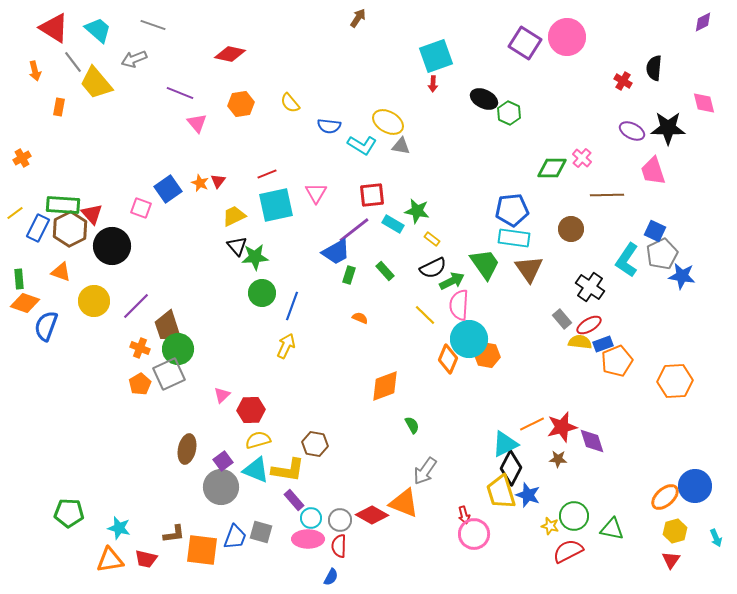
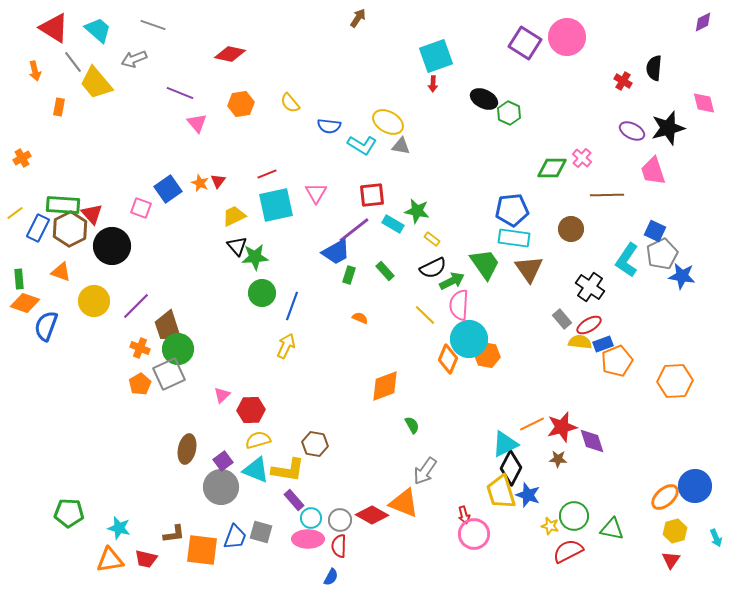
black star at (668, 128): rotated 16 degrees counterclockwise
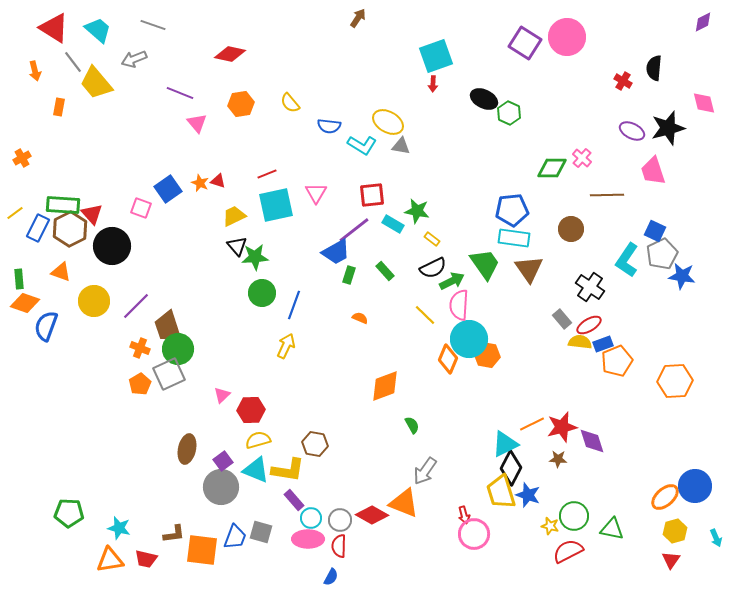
red triangle at (218, 181): rotated 49 degrees counterclockwise
blue line at (292, 306): moved 2 px right, 1 px up
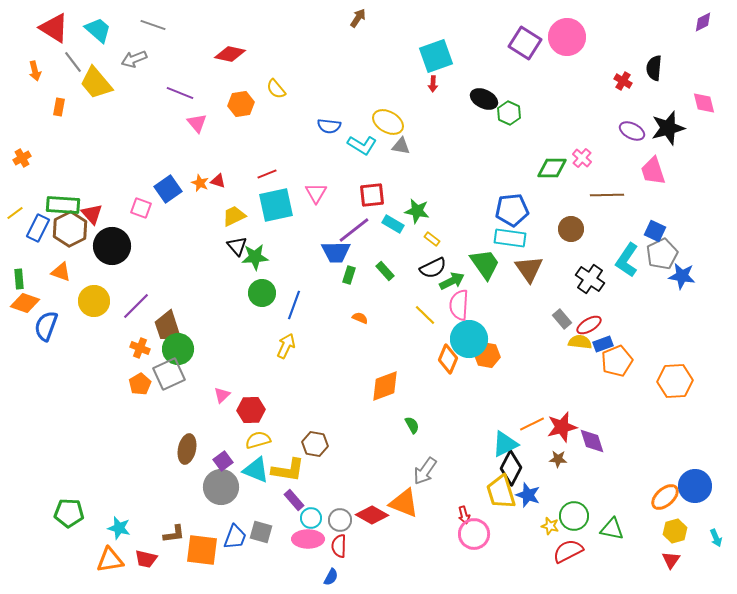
yellow semicircle at (290, 103): moved 14 px left, 14 px up
cyan rectangle at (514, 238): moved 4 px left
blue trapezoid at (336, 252): rotated 28 degrees clockwise
black cross at (590, 287): moved 8 px up
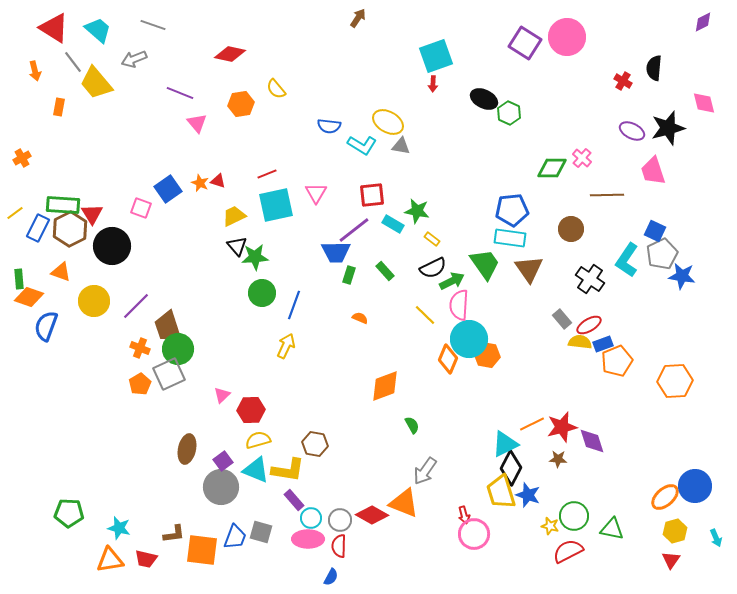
red triangle at (92, 214): rotated 10 degrees clockwise
orange diamond at (25, 303): moved 4 px right, 6 px up
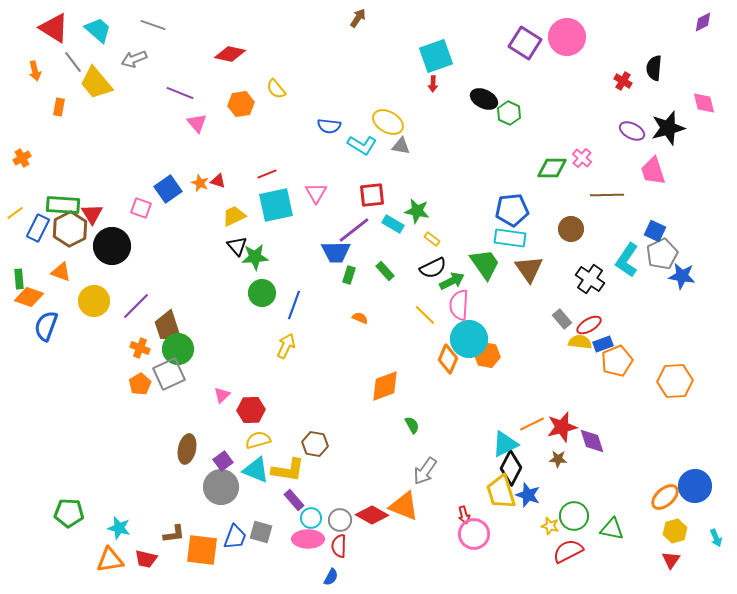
orange triangle at (404, 503): moved 3 px down
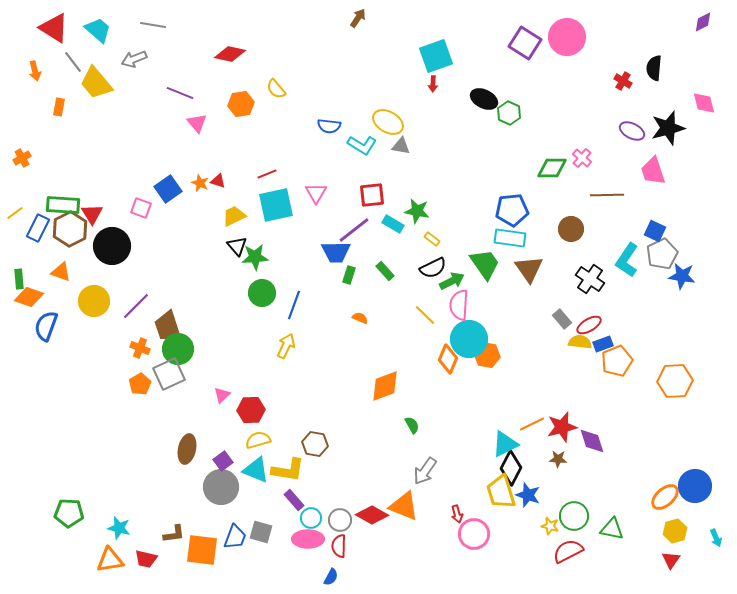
gray line at (153, 25): rotated 10 degrees counterclockwise
red arrow at (464, 515): moved 7 px left, 1 px up
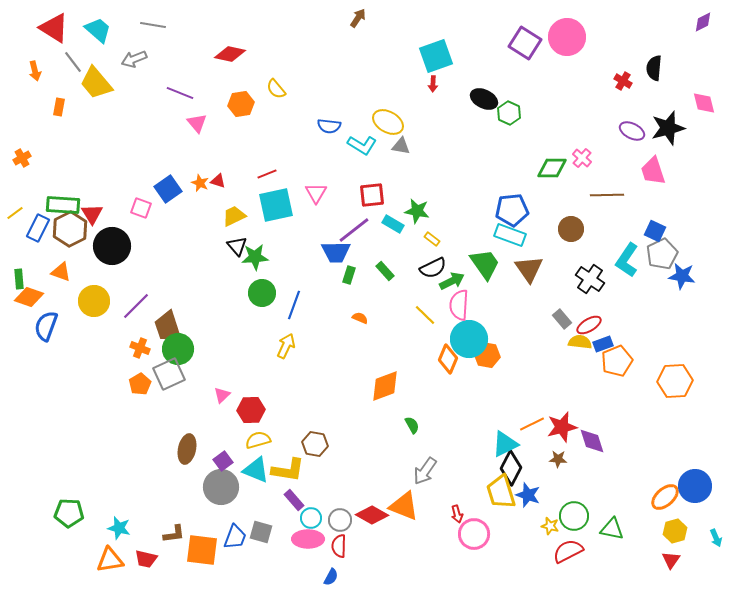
cyan rectangle at (510, 238): moved 3 px up; rotated 12 degrees clockwise
